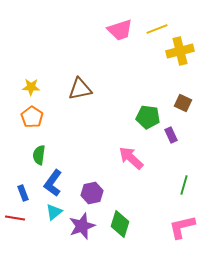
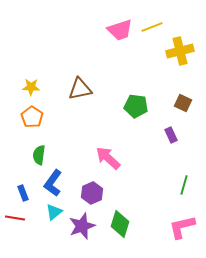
yellow line: moved 5 px left, 2 px up
green pentagon: moved 12 px left, 11 px up
pink arrow: moved 23 px left
purple hexagon: rotated 10 degrees counterclockwise
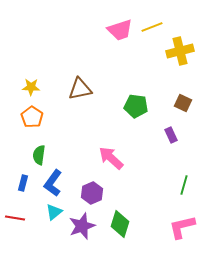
pink arrow: moved 3 px right
blue rectangle: moved 10 px up; rotated 35 degrees clockwise
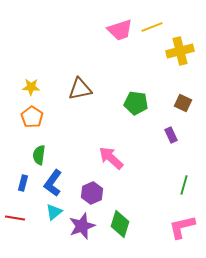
green pentagon: moved 3 px up
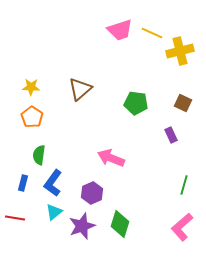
yellow line: moved 6 px down; rotated 45 degrees clockwise
brown triangle: rotated 30 degrees counterclockwise
pink arrow: rotated 20 degrees counterclockwise
pink L-shape: rotated 28 degrees counterclockwise
